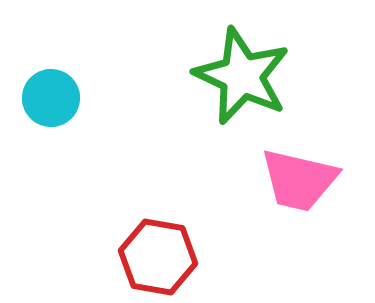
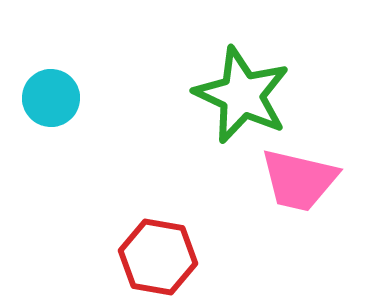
green star: moved 19 px down
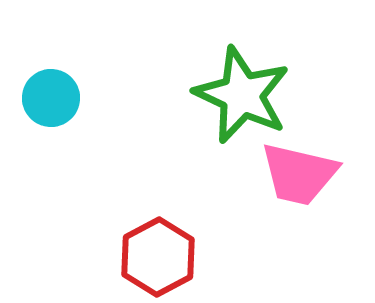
pink trapezoid: moved 6 px up
red hexagon: rotated 22 degrees clockwise
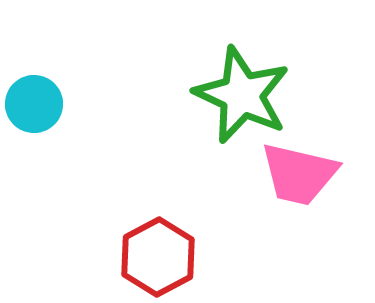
cyan circle: moved 17 px left, 6 px down
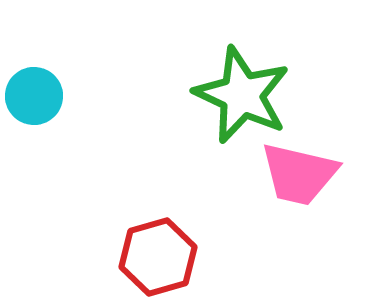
cyan circle: moved 8 px up
red hexagon: rotated 12 degrees clockwise
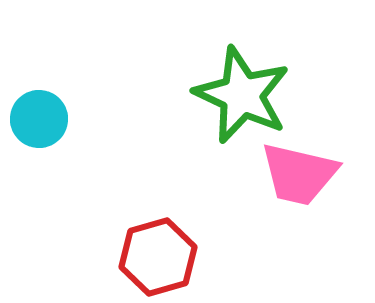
cyan circle: moved 5 px right, 23 px down
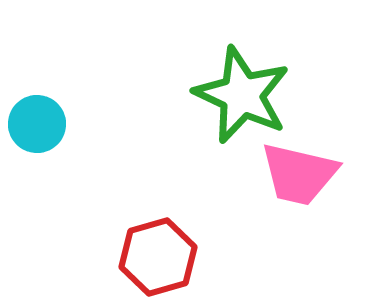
cyan circle: moved 2 px left, 5 px down
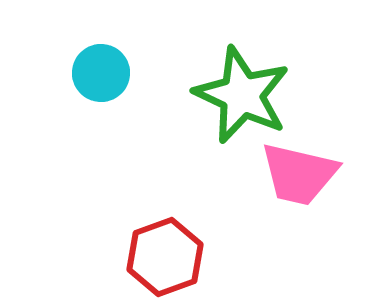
cyan circle: moved 64 px right, 51 px up
red hexagon: moved 7 px right; rotated 4 degrees counterclockwise
